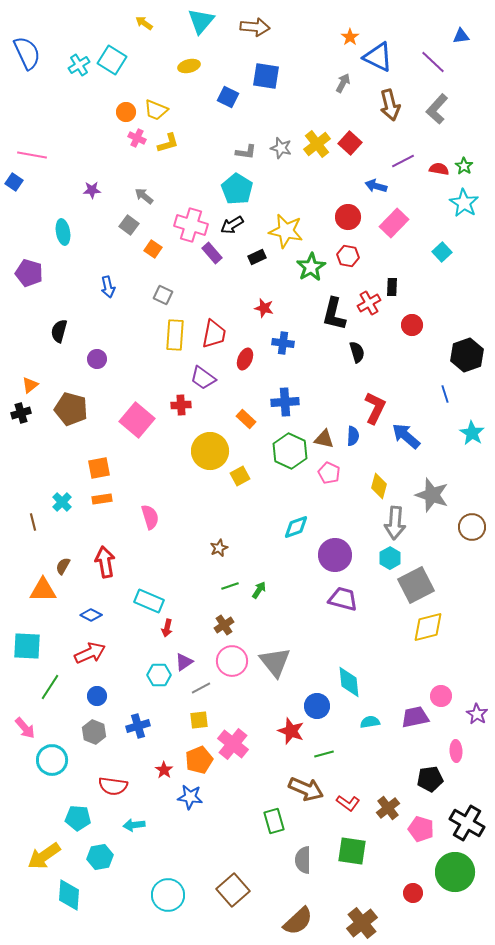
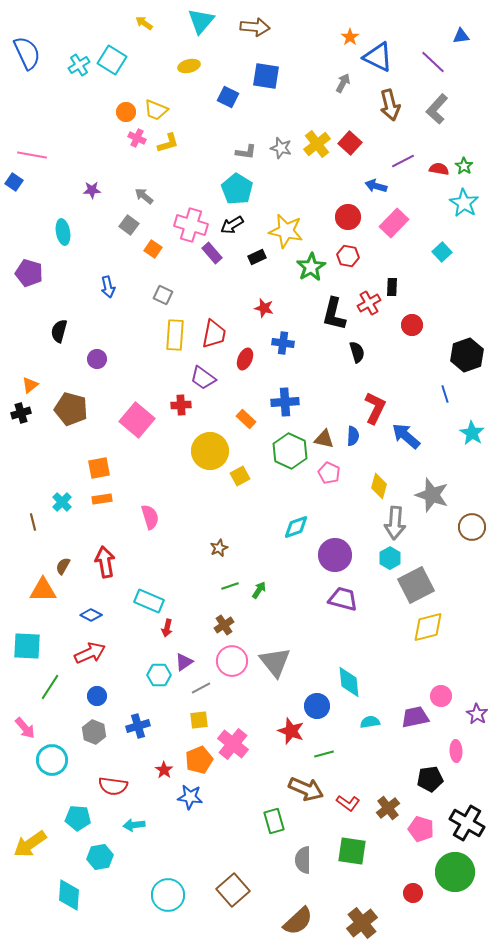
yellow arrow at (44, 856): moved 14 px left, 12 px up
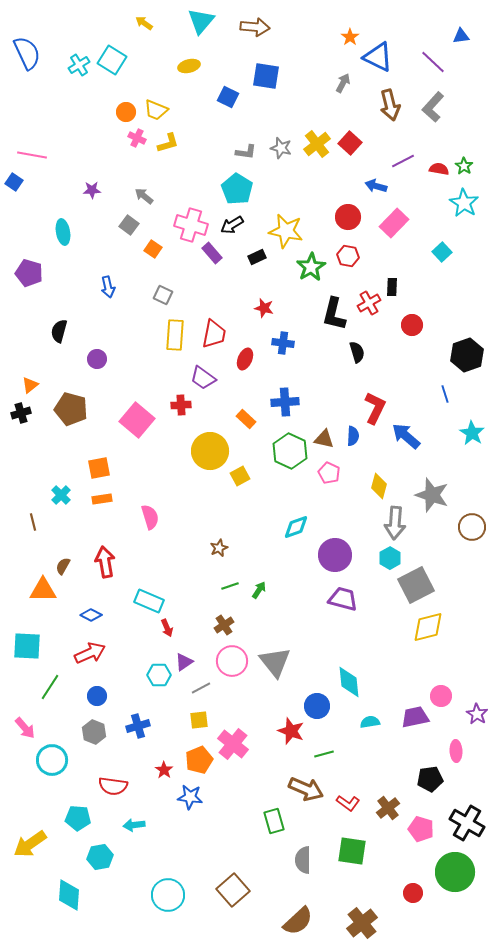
gray L-shape at (437, 109): moved 4 px left, 2 px up
cyan cross at (62, 502): moved 1 px left, 7 px up
red arrow at (167, 628): rotated 36 degrees counterclockwise
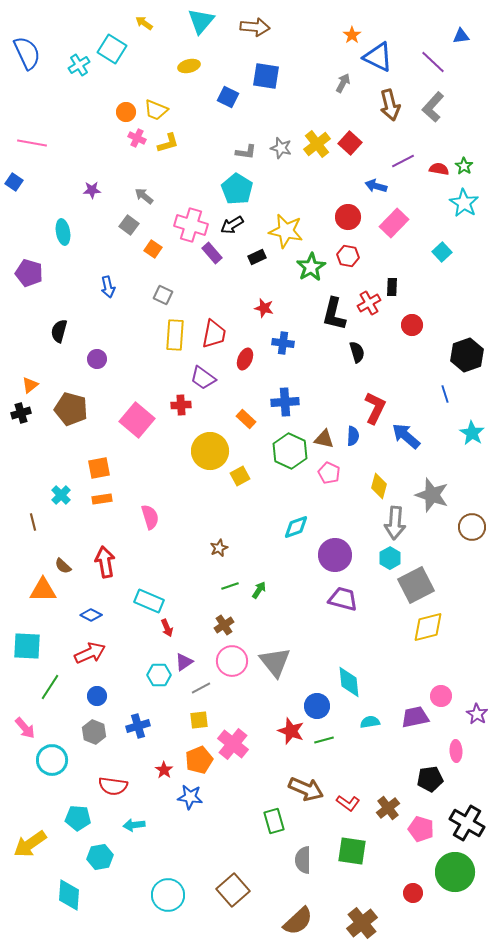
orange star at (350, 37): moved 2 px right, 2 px up
cyan square at (112, 60): moved 11 px up
pink line at (32, 155): moved 12 px up
brown semicircle at (63, 566): rotated 78 degrees counterclockwise
green line at (324, 754): moved 14 px up
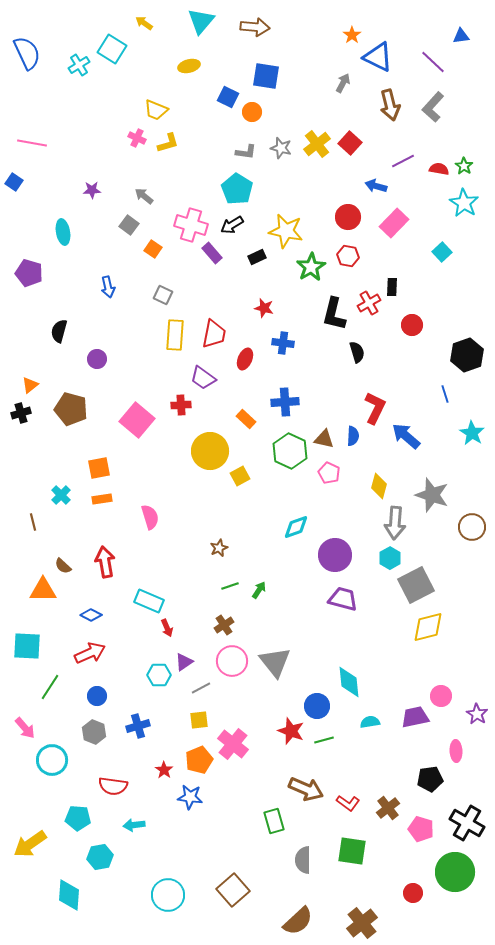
orange circle at (126, 112): moved 126 px right
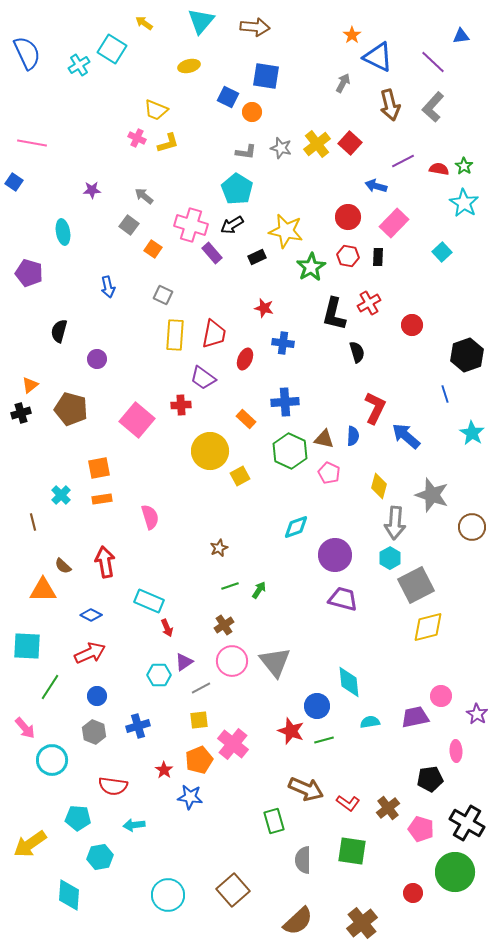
black rectangle at (392, 287): moved 14 px left, 30 px up
